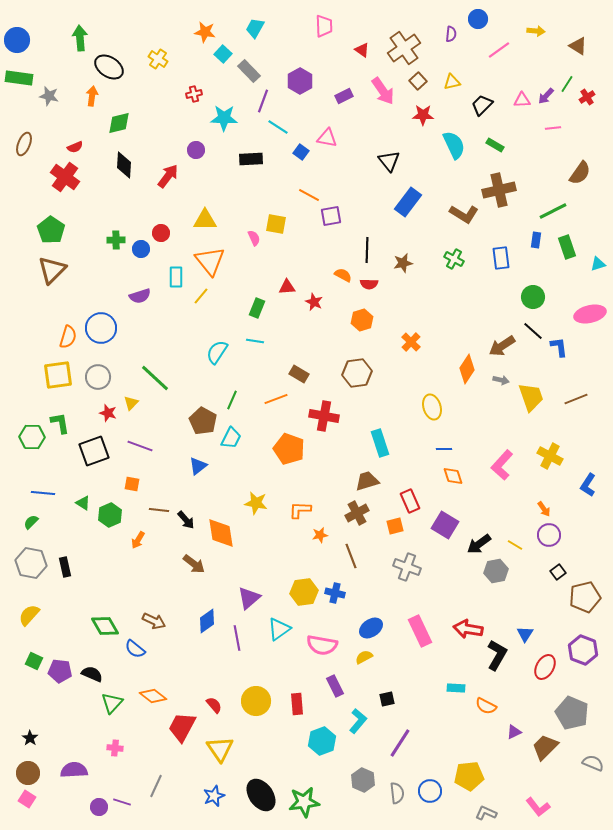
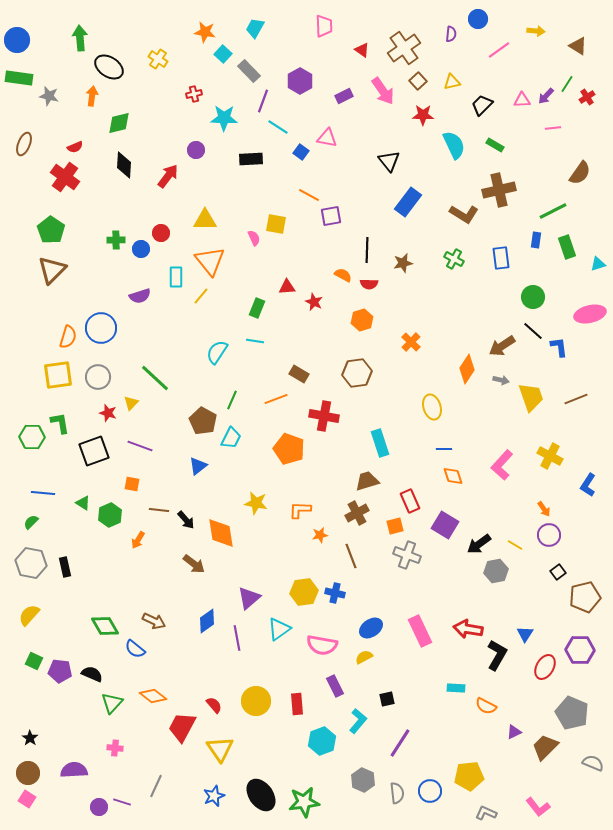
gray cross at (407, 567): moved 12 px up
purple hexagon at (583, 650): moved 3 px left; rotated 20 degrees counterclockwise
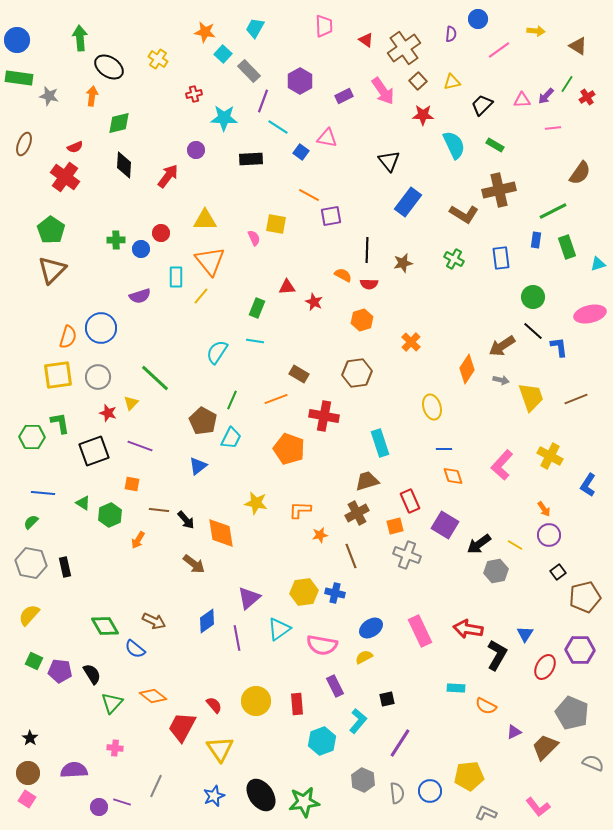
red triangle at (362, 50): moved 4 px right, 10 px up
black semicircle at (92, 674): rotated 35 degrees clockwise
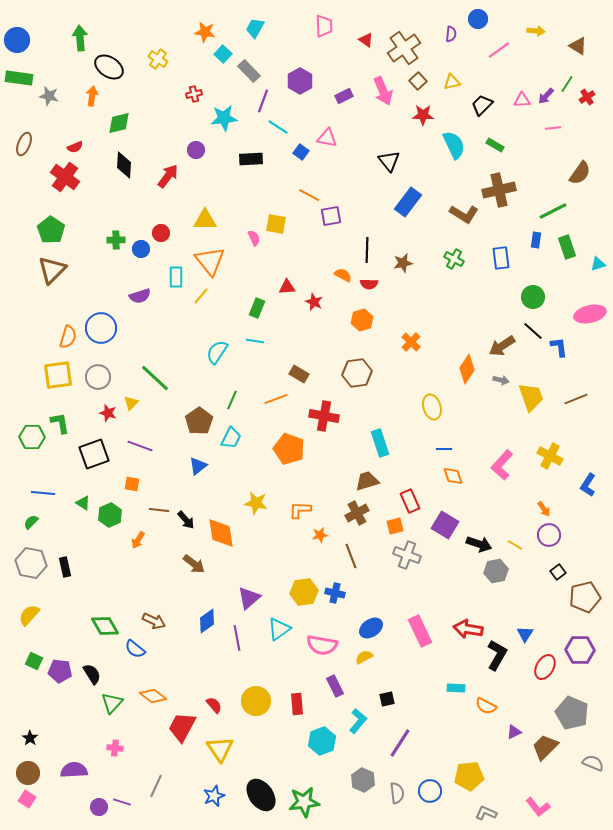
pink arrow at (383, 91): rotated 12 degrees clockwise
cyan star at (224, 118): rotated 8 degrees counterclockwise
brown pentagon at (203, 421): moved 4 px left; rotated 8 degrees clockwise
black square at (94, 451): moved 3 px down
black arrow at (479, 544): rotated 125 degrees counterclockwise
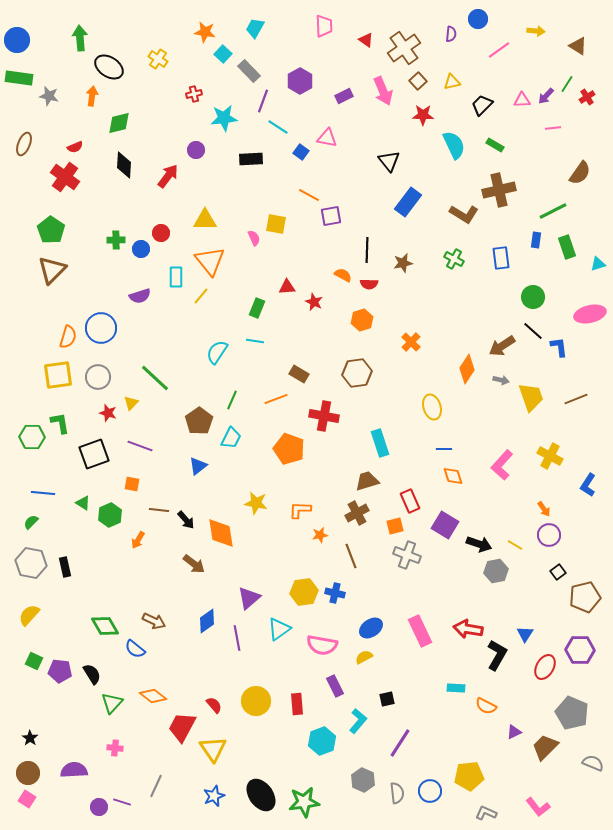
yellow triangle at (220, 749): moved 7 px left
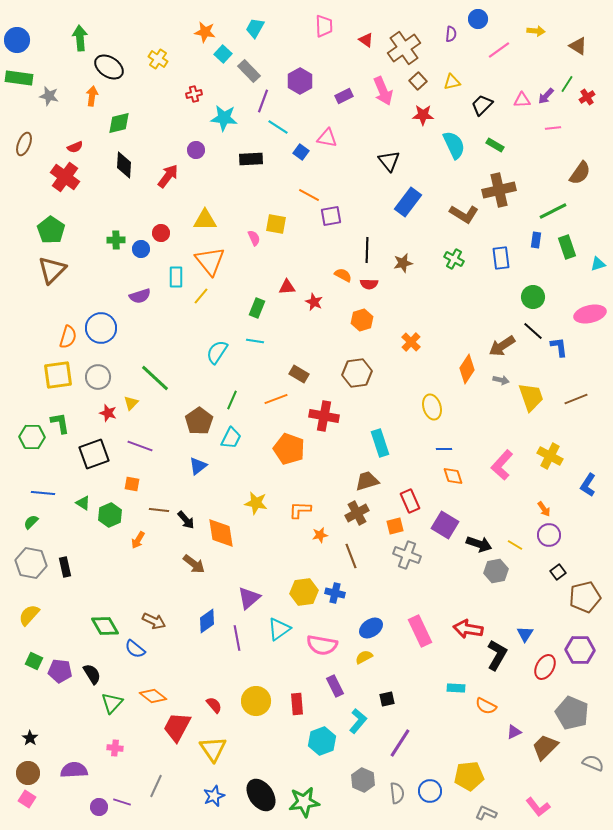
cyan star at (224, 118): rotated 12 degrees clockwise
red trapezoid at (182, 727): moved 5 px left
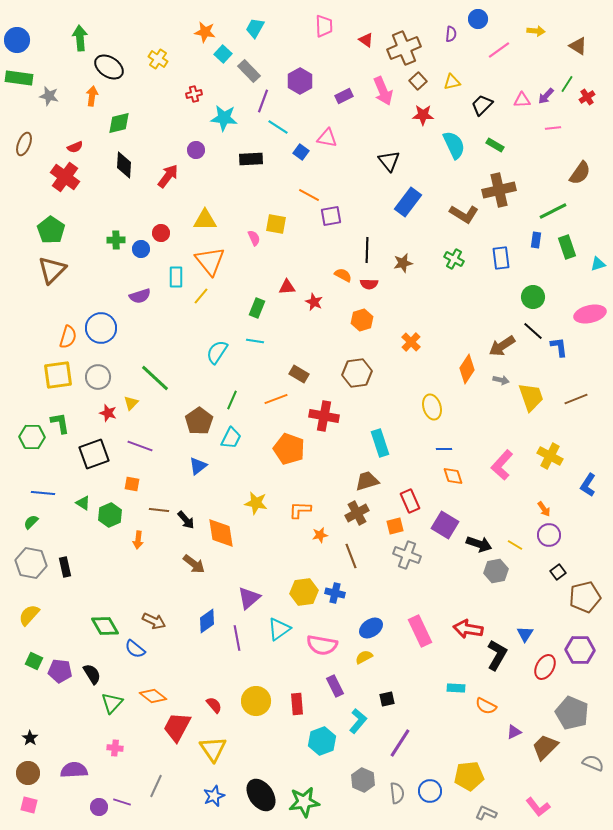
brown cross at (404, 48): rotated 12 degrees clockwise
orange arrow at (138, 540): rotated 24 degrees counterclockwise
pink square at (27, 799): moved 2 px right, 6 px down; rotated 18 degrees counterclockwise
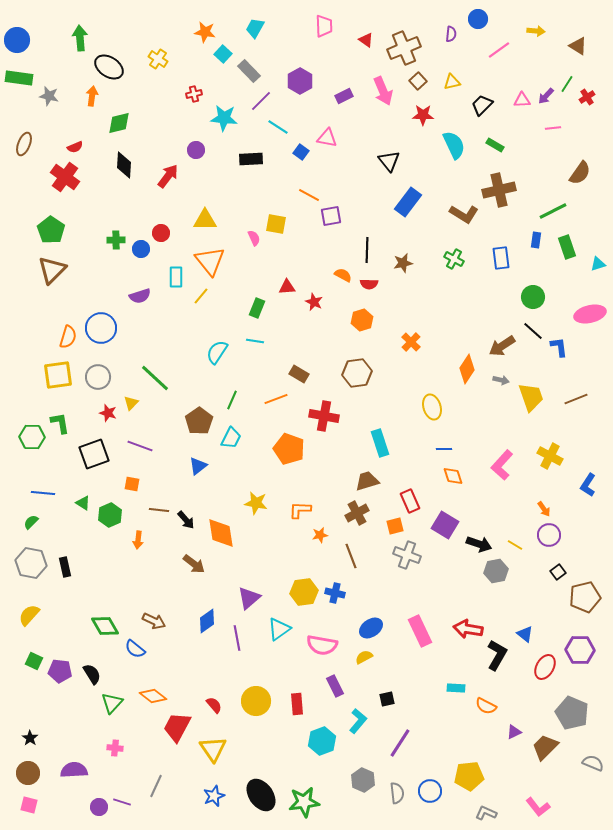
purple line at (263, 101): moved 2 px left; rotated 25 degrees clockwise
blue triangle at (525, 634): rotated 24 degrees counterclockwise
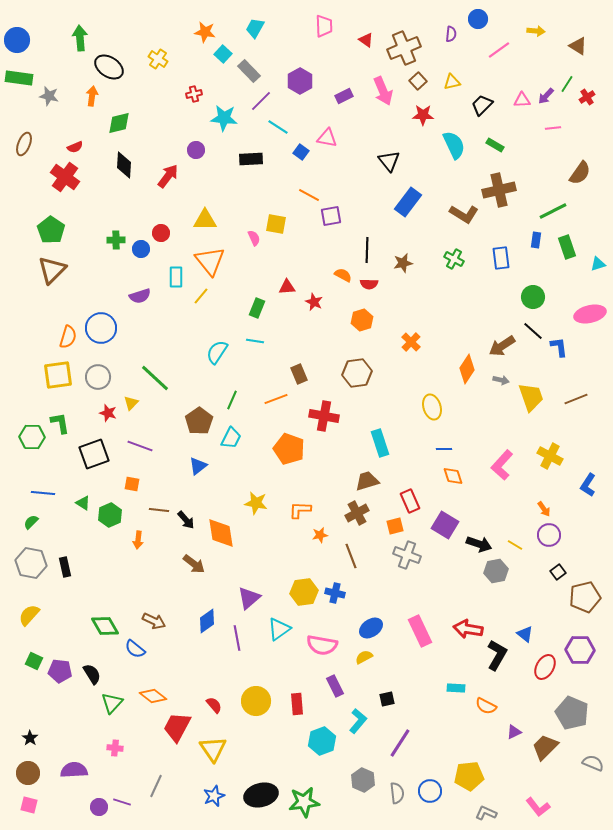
brown rectangle at (299, 374): rotated 36 degrees clockwise
black ellipse at (261, 795): rotated 68 degrees counterclockwise
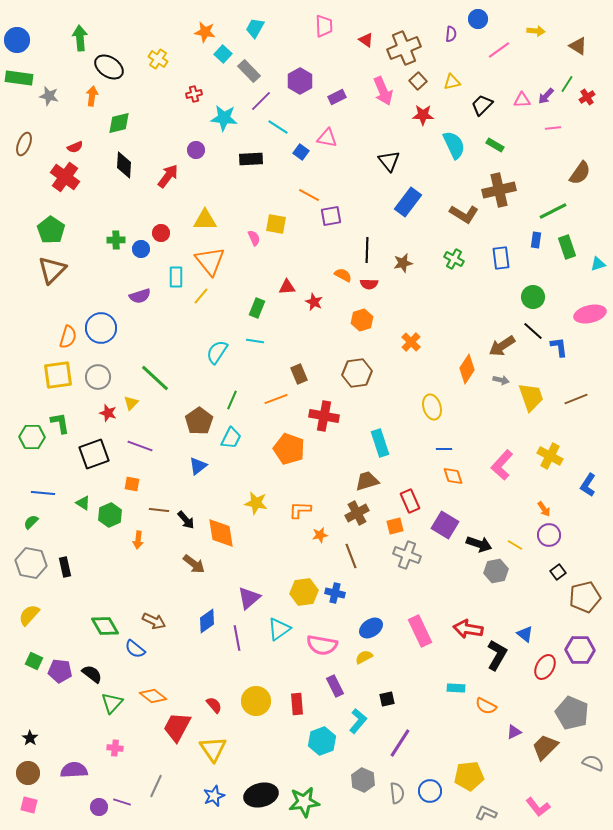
purple rectangle at (344, 96): moved 7 px left, 1 px down
black semicircle at (92, 674): rotated 20 degrees counterclockwise
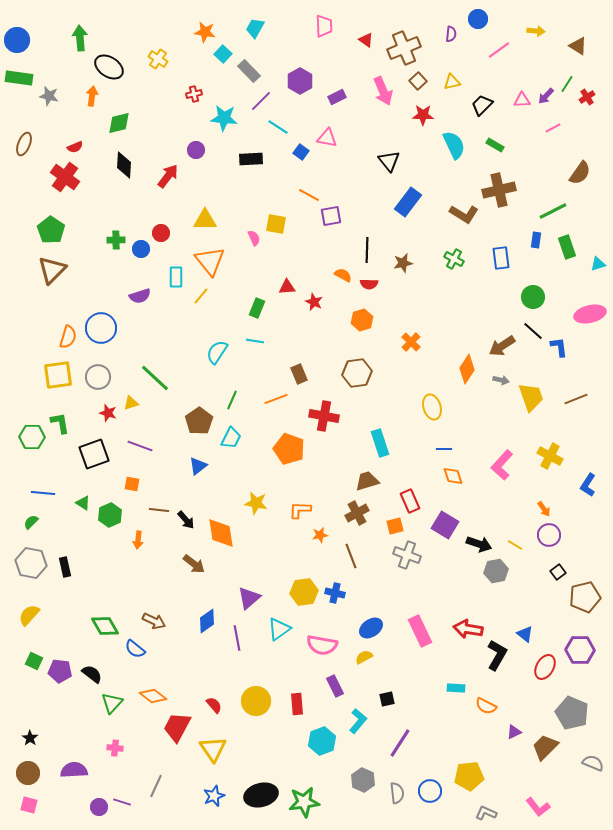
pink line at (553, 128): rotated 21 degrees counterclockwise
yellow triangle at (131, 403): rotated 28 degrees clockwise
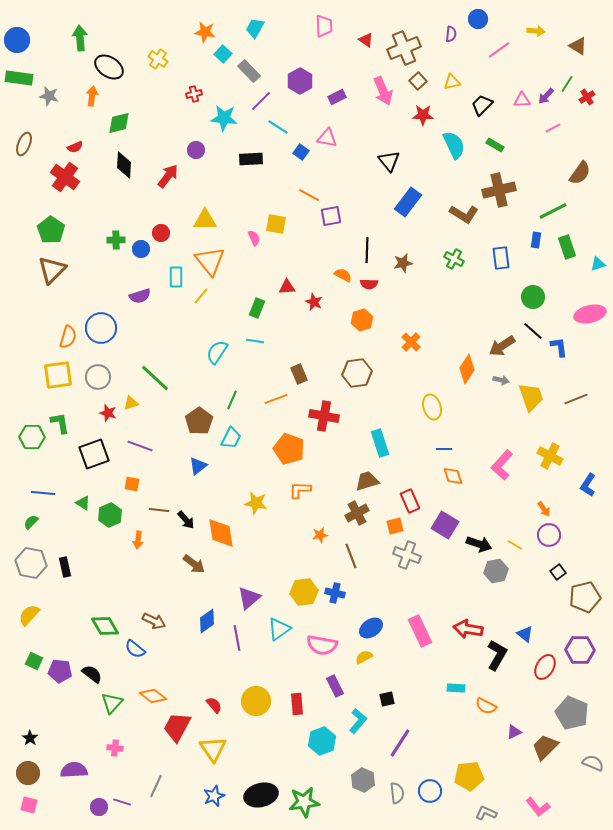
orange L-shape at (300, 510): moved 20 px up
